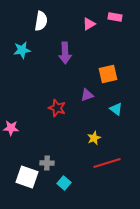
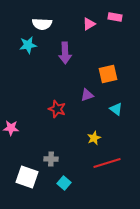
white semicircle: moved 1 px right, 3 px down; rotated 84 degrees clockwise
cyan star: moved 6 px right, 5 px up
red star: moved 1 px down
gray cross: moved 4 px right, 4 px up
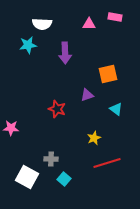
pink triangle: rotated 32 degrees clockwise
white square: rotated 10 degrees clockwise
cyan square: moved 4 px up
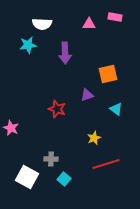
pink star: rotated 21 degrees clockwise
red line: moved 1 px left, 1 px down
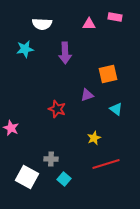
cyan star: moved 3 px left, 4 px down
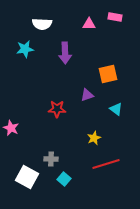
red star: rotated 18 degrees counterclockwise
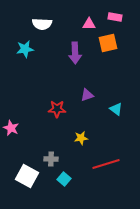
purple arrow: moved 10 px right
orange square: moved 31 px up
yellow star: moved 13 px left; rotated 16 degrees clockwise
white square: moved 1 px up
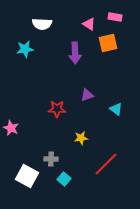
pink triangle: rotated 32 degrees clockwise
red line: rotated 28 degrees counterclockwise
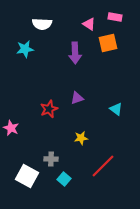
purple triangle: moved 10 px left, 3 px down
red star: moved 8 px left; rotated 24 degrees counterclockwise
red line: moved 3 px left, 2 px down
